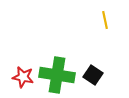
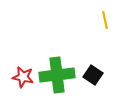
green cross: rotated 16 degrees counterclockwise
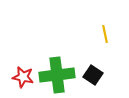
yellow line: moved 14 px down
